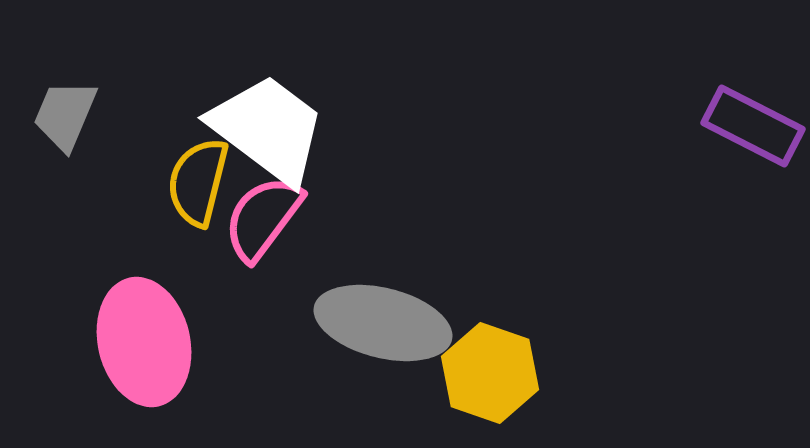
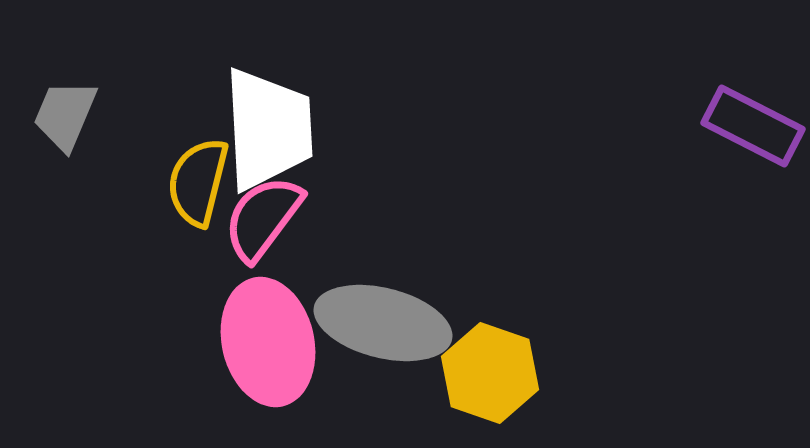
white trapezoid: rotated 50 degrees clockwise
pink ellipse: moved 124 px right
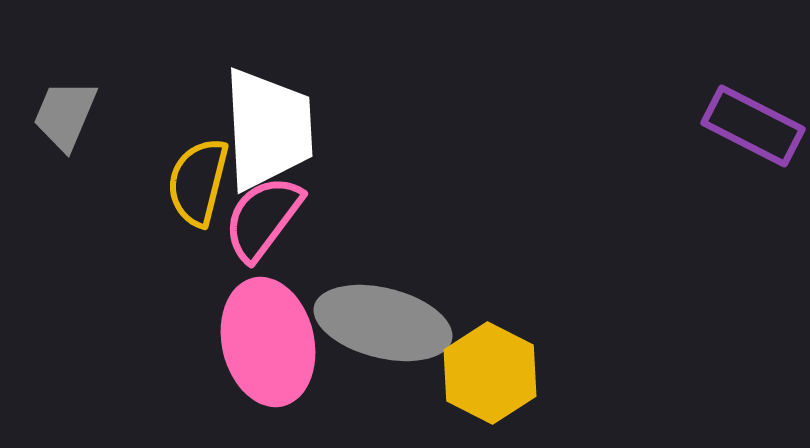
yellow hexagon: rotated 8 degrees clockwise
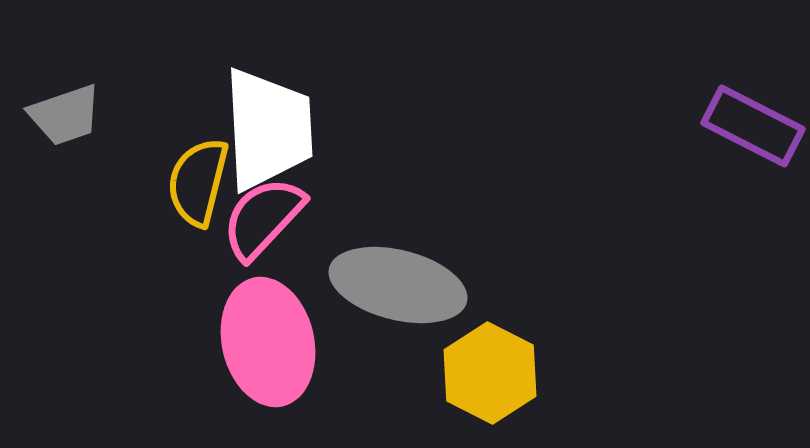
gray trapezoid: rotated 132 degrees counterclockwise
pink semicircle: rotated 6 degrees clockwise
gray ellipse: moved 15 px right, 38 px up
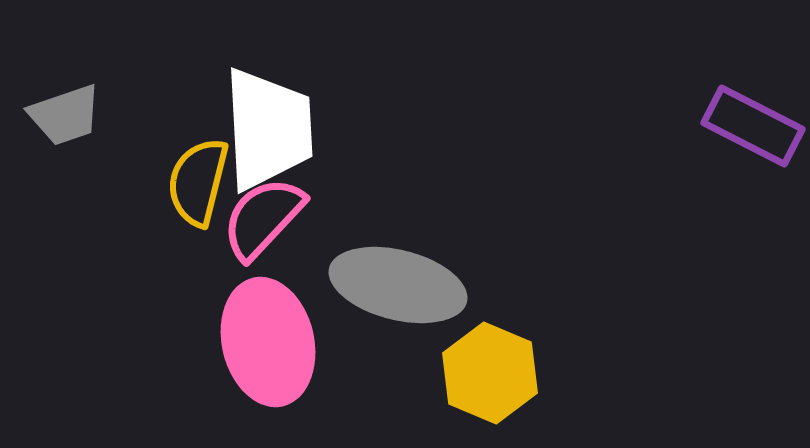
yellow hexagon: rotated 4 degrees counterclockwise
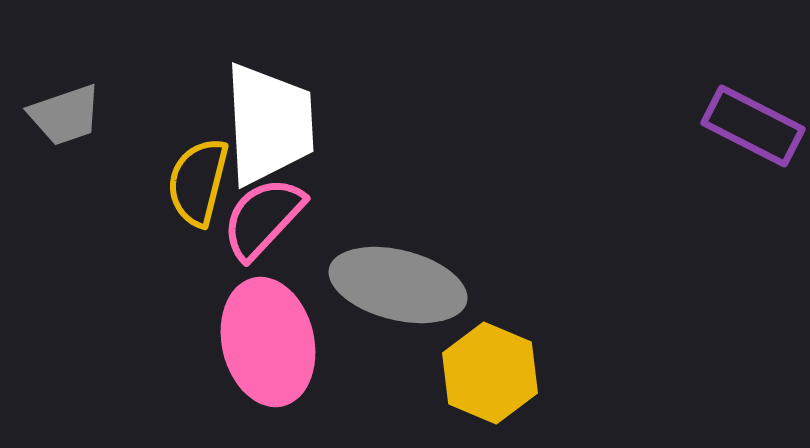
white trapezoid: moved 1 px right, 5 px up
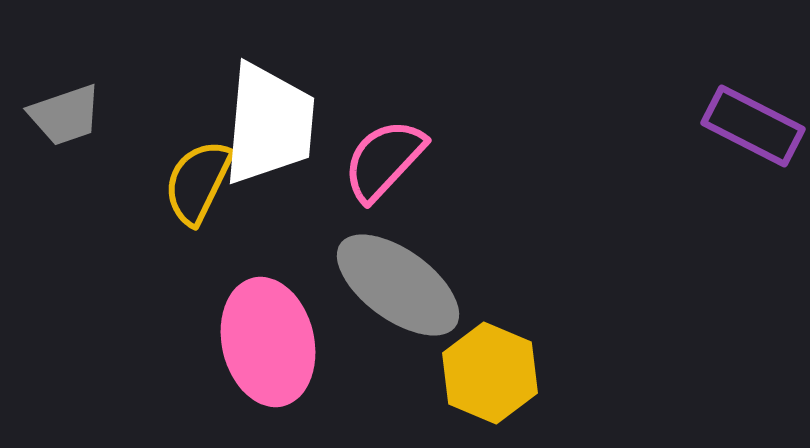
white trapezoid: rotated 8 degrees clockwise
yellow semicircle: rotated 12 degrees clockwise
pink semicircle: moved 121 px right, 58 px up
gray ellipse: rotated 22 degrees clockwise
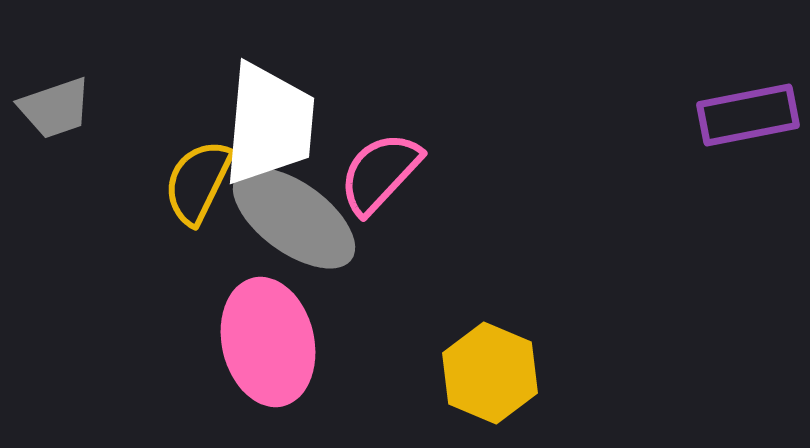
gray trapezoid: moved 10 px left, 7 px up
purple rectangle: moved 5 px left, 11 px up; rotated 38 degrees counterclockwise
pink semicircle: moved 4 px left, 13 px down
gray ellipse: moved 104 px left, 67 px up
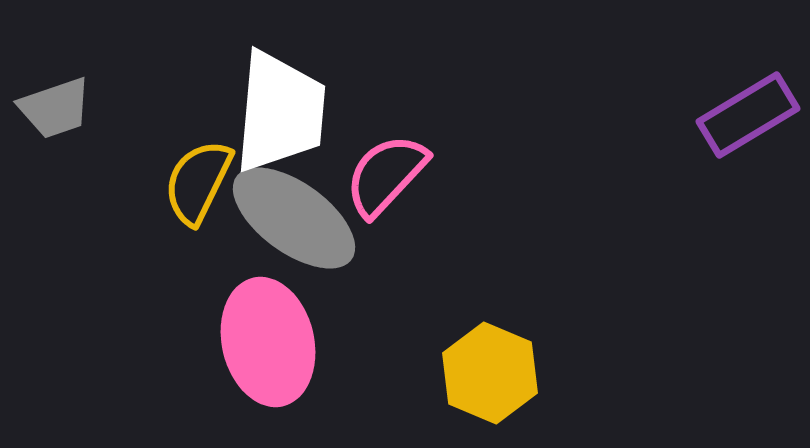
purple rectangle: rotated 20 degrees counterclockwise
white trapezoid: moved 11 px right, 12 px up
pink semicircle: moved 6 px right, 2 px down
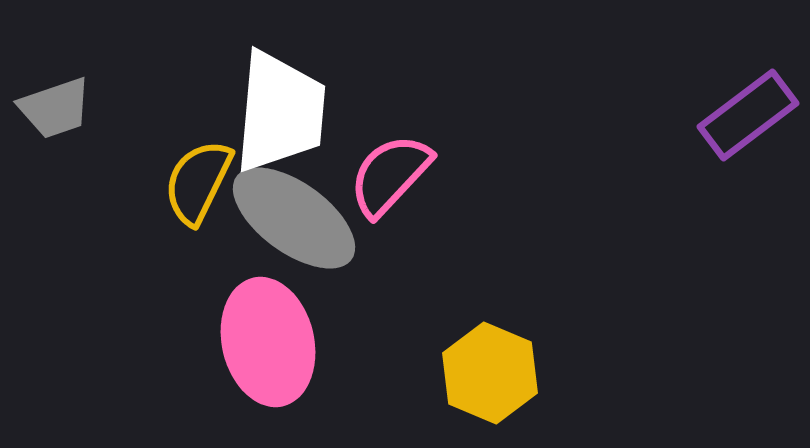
purple rectangle: rotated 6 degrees counterclockwise
pink semicircle: moved 4 px right
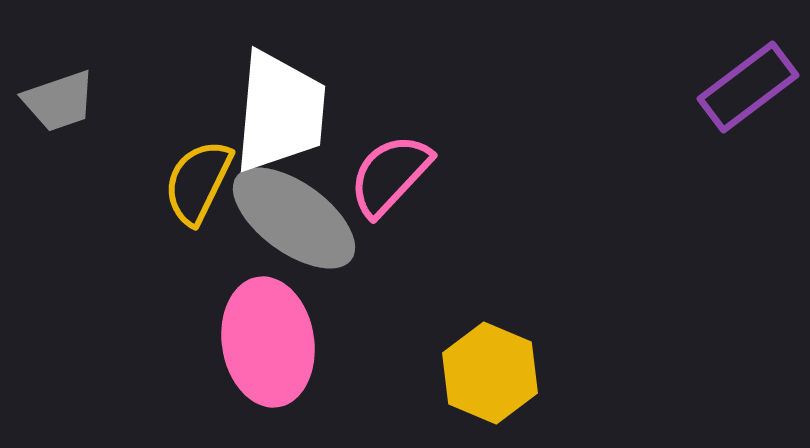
gray trapezoid: moved 4 px right, 7 px up
purple rectangle: moved 28 px up
pink ellipse: rotated 4 degrees clockwise
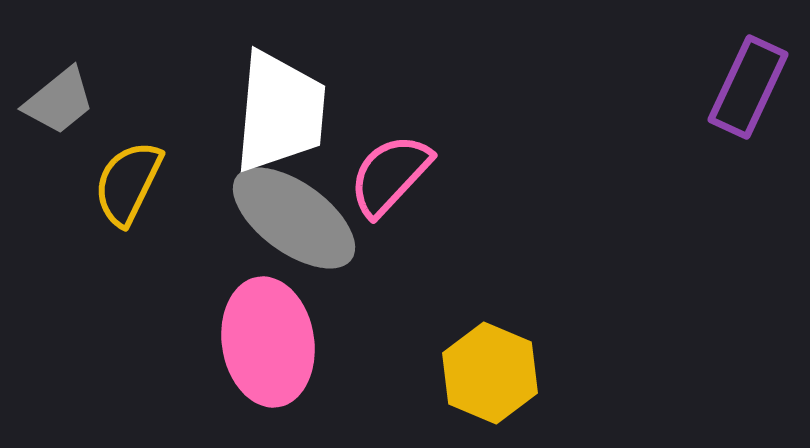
purple rectangle: rotated 28 degrees counterclockwise
gray trapezoid: rotated 20 degrees counterclockwise
yellow semicircle: moved 70 px left, 1 px down
